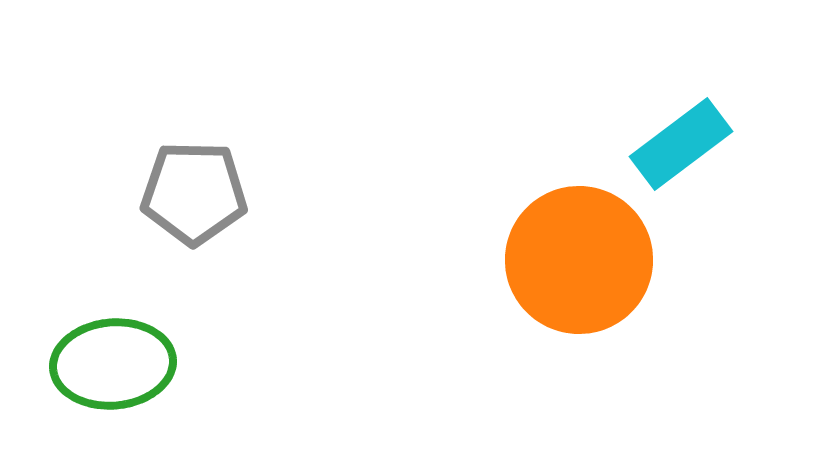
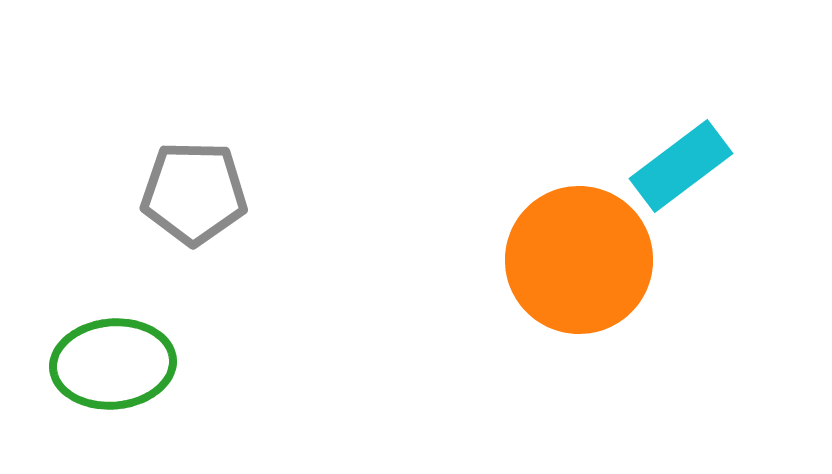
cyan rectangle: moved 22 px down
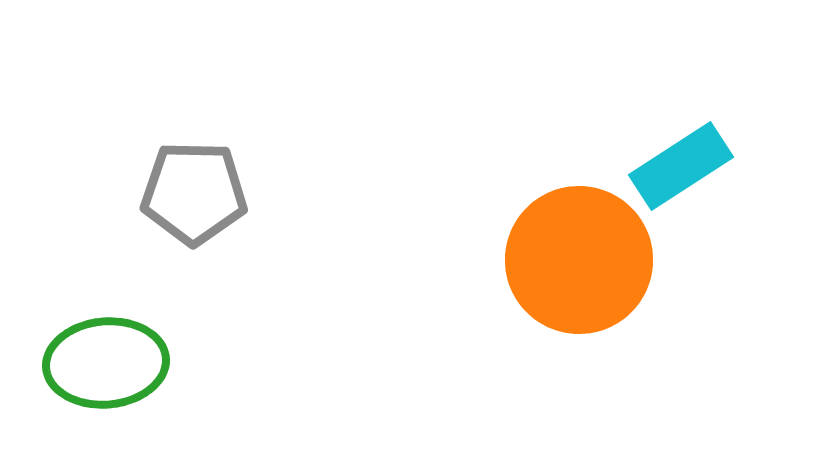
cyan rectangle: rotated 4 degrees clockwise
green ellipse: moved 7 px left, 1 px up
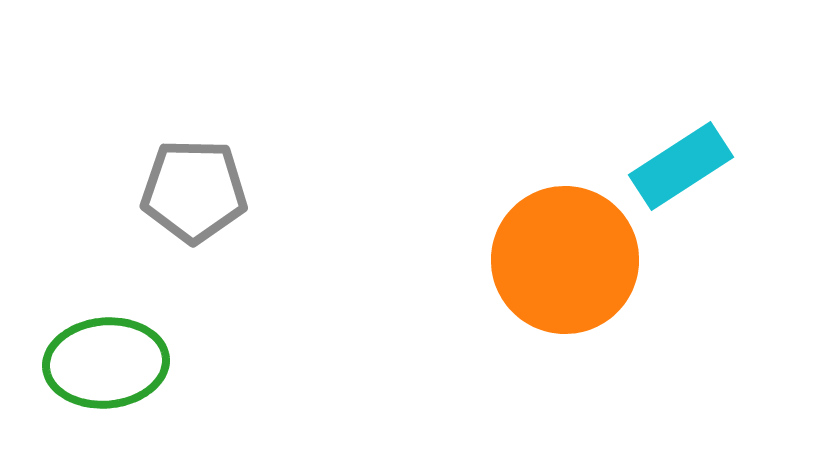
gray pentagon: moved 2 px up
orange circle: moved 14 px left
